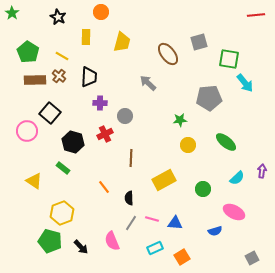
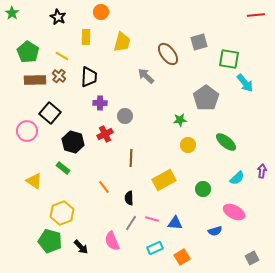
gray arrow at (148, 83): moved 2 px left, 7 px up
gray pentagon at (209, 98): moved 3 px left; rotated 30 degrees counterclockwise
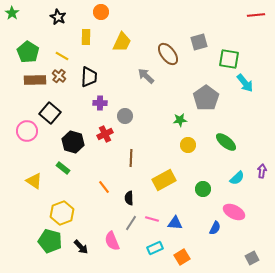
yellow trapezoid at (122, 42): rotated 10 degrees clockwise
blue semicircle at (215, 231): moved 3 px up; rotated 48 degrees counterclockwise
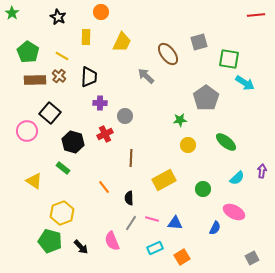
cyan arrow at (245, 83): rotated 18 degrees counterclockwise
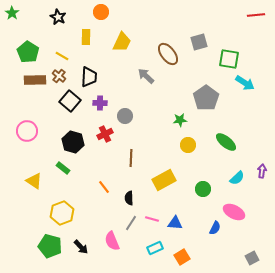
black square at (50, 113): moved 20 px right, 12 px up
green pentagon at (50, 241): moved 5 px down
